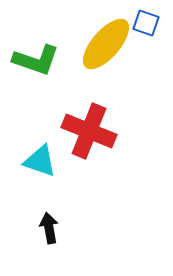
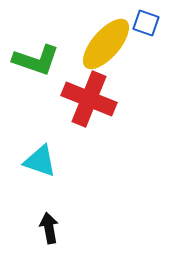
red cross: moved 32 px up
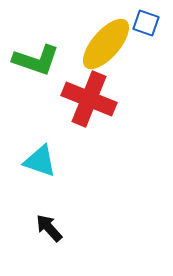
black arrow: rotated 32 degrees counterclockwise
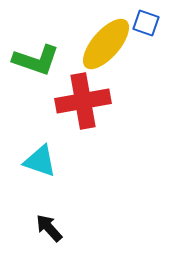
red cross: moved 6 px left, 2 px down; rotated 32 degrees counterclockwise
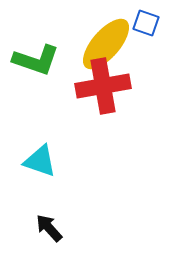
red cross: moved 20 px right, 15 px up
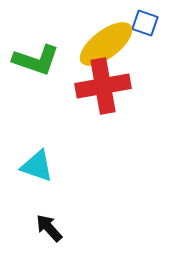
blue square: moved 1 px left
yellow ellipse: rotated 12 degrees clockwise
cyan triangle: moved 3 px left, 5 px down
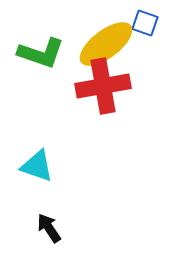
green L-shape: moved 5 px right, 7 px up
black arrow: rotated 8 degrees clockwise
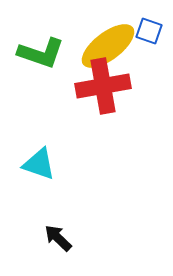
blue square: moved 4 px right, 8 px down
yellow ellipse: moved 2 px right, 2 px down
cyan triangle: moved 2 px right, 2 px up
black arrow: moved 9 px right, 10 px down; rotated 12 degrees counterclockwise
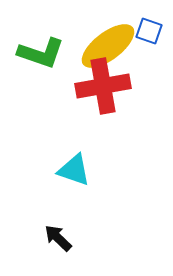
cyan triangle: moved 35 px right, 6 px down
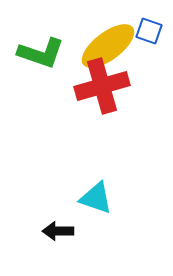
red cross: moved 1 px left; rotated 6 degrees counterclockwise
cyan triangle: moved 22 px right, 28 px down
black arrow: moved 7 px up; rotated 44 degrees counterclockwise
